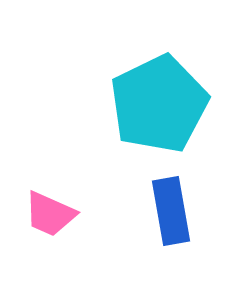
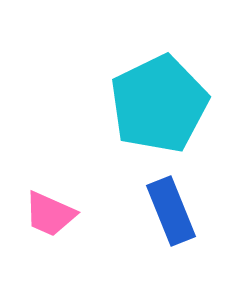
blue rectangle: rotated 12 degrees counterclockwise
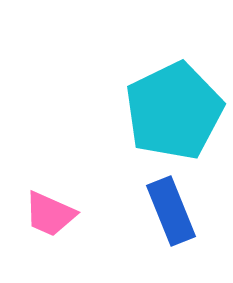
cyan pentagon: moved 15 px right, 7 px down
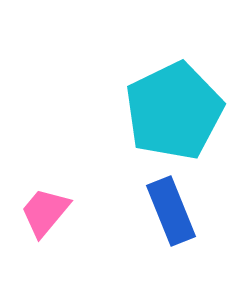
pink trapezoid: moved 5 px left, 2 px up; rotated 106 degrees clockwise
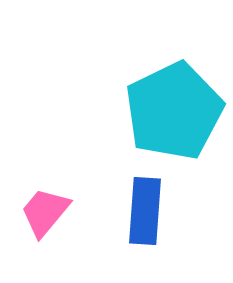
blue rectangle: moved 26 px left; rotated 26 degrees clockwise
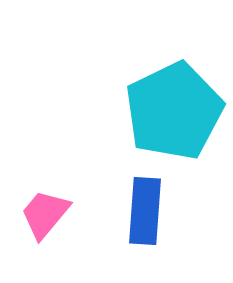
pink trapezoid: moved 2 px down
